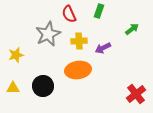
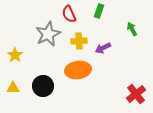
green arrow: rotated 80 degrees counterclockwise
yellow star: moved 1 px left; rotated 21 degrees counterclockwise
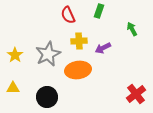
red semicircle: moved 1 px left, 1 px down
gray star: moved 20 px down
black circle: moved 4 px right, 11 px down
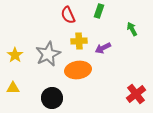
black circle: moved 5 px right, 1 px down
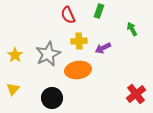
yellow triangle: moved 1 px down; rotated 48 degrees counterclockwise
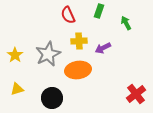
green arrow: moved 6 px left, 6 px up
yellow triangle: moved 4 px right; rotated 32 degrees clockwise
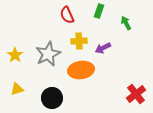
red semicircle: moved 1 px left
orange ellipse: moved 3 px right
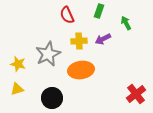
purple arrow: moved 9 px up
yellow star: moved 3 px right, 9 px down; rotated 21 degrees counterclockwise
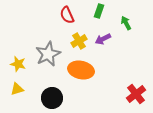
yellow cross: rotated 28 degrees counterclockwise
orange ellipse: rotated 20 degrees clockwise
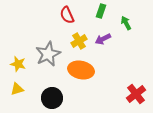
green rectangle: moved 2 px right
